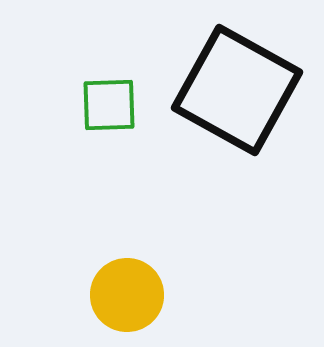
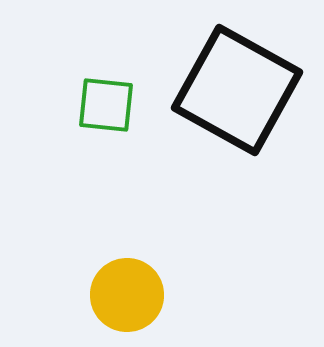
green square: moved 3 px left; rotated 8 degrees clockwise
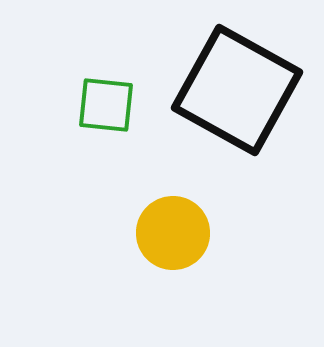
yellow circle: moved 46 px right, 62 px up
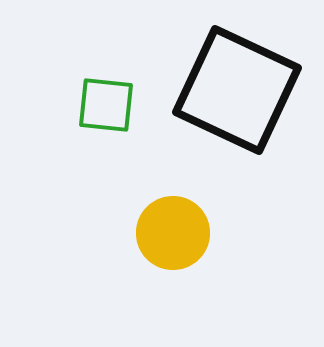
black square: rotated 4 degrees counterclockwise
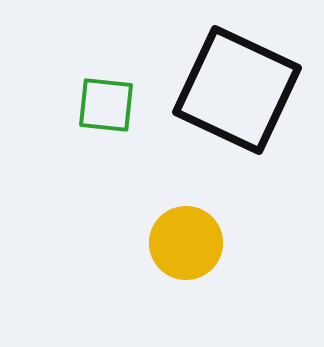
yellow circle: moved 13 px right, 10 px down
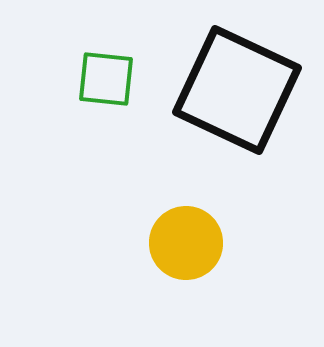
green square: moved 26 px up
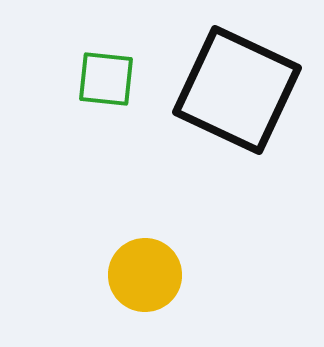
yellow circle: moved 41 px left, 32 px down
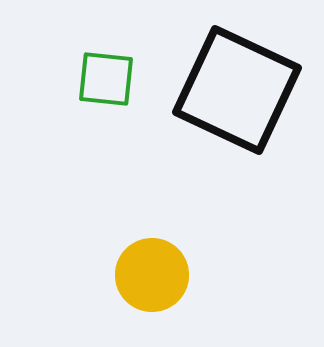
yellow circle: moved 7 px right
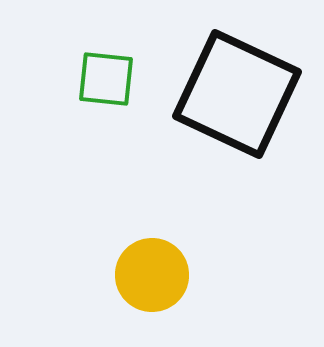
black square: moved 4 px down
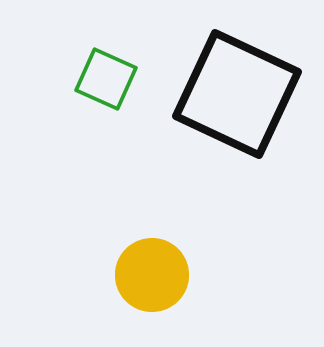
green square: rotated 18 degrees clockwise
